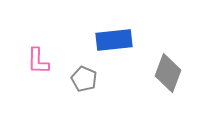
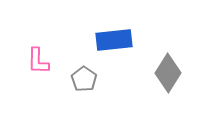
gray diamond: rotated 12 degrees clockwise
gray pentagon: rotated 10 degrees clockwise
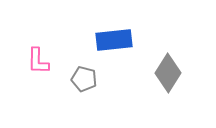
gray pentagon: rotated 20 degrees counterclockwise
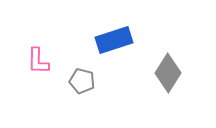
blue rectangle: rotated 12 degrees counterclockwise
gray pentagon: moved 2 px left, 2 px down
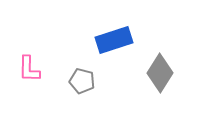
pink L-shape: moved 9 px left, 8 px down
gray diamond: moved 8 px left
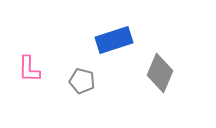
gray diamond: rotated 9 degrees counterclockwise
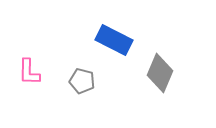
blue rectangle: rotated 45 degrees clockwise
pink L-shape: moved 3 px down
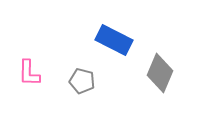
pink L-shape: moved 1 px down
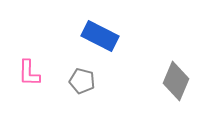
blue rectangle: moved 14 px left, 4 px up
gray diamond: moved 16 px right, 8 px down
